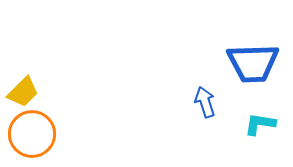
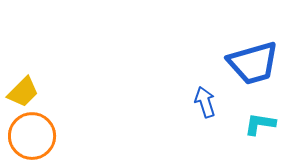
blue trapezoid: rotated 14 degrees counterclockwise
orange circle: moved 2 px down
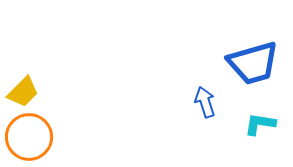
orange circle: moved 3 px left, 1 px down
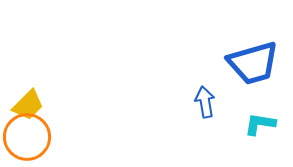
yellow trapezoid: moved 5 px right, 13 px down
blue arrow: rotated 8 degrees clockwise
orange circle: moved 2 px left
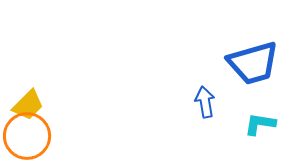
orange circle: moved 1 px up
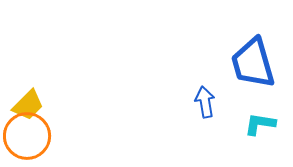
blue trapezoid: rotated 90 degrees clockwise
